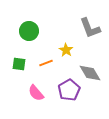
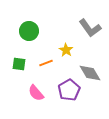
gray L-shape: rotated 15 degrees counterclockwise
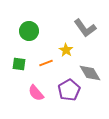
gray L-shape: moved 5 px left
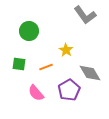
gray L-shape: moved 13 px up
orange line: moved 4 px down
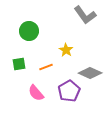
green square: rotated 16 degrees counterclockwise
gray diamond: rotated 35 degrees counterclockwise
purple pentagon: moved 1 px down
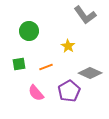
yellow star: moved 2 px right, 4 px up
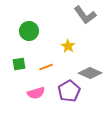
pink semicircle: rotated 66 degrees counterclockwise
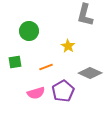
gray L-shape: rotated 50 degrees clockwise
green square: moved 4 px left, 2 px up
purple pentagon: moved 6 px left
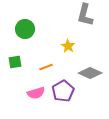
green circle: moved 4 px left, 2 px up
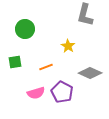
purple pentagon: moved 1 px left, 1 px down; rotated 15 degrees counterclockwise
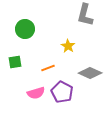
orange line: moved 2 px right, 1 px down
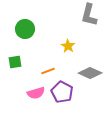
gray L-shape: moved 4 px right
orange line: moved 3 px down
